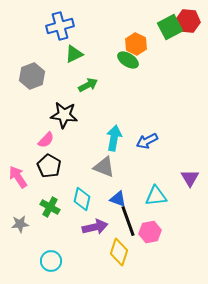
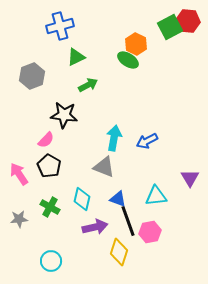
green triangle: moved 2 px right, 3 px down
pink arrow: moved 1 px right, 3 px up
gray star: moved 1 px left, 5 px up
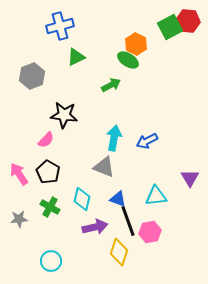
green arrow: moved 23 px right
black pentagon: moved 1 px left, 6 px down
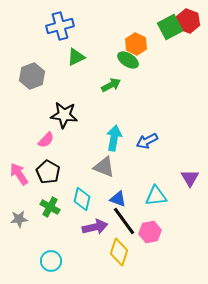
red hexagon: rotated 15 degrees clockwise
black line: moved 4 px left; rotated 16 degrees counterclockwise
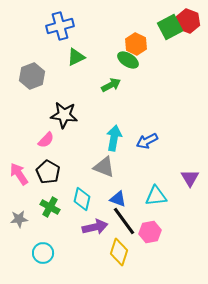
cyan circle: moved 8 px left, 8 px up
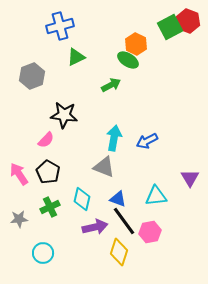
green cross: rotated 36 degrees clockwise
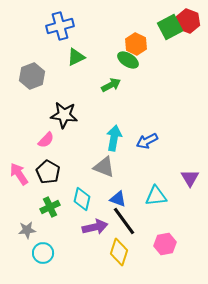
gray star: moved 8 px right, 11 px down
pink hexagon: moved 15 px right, 12 px down
